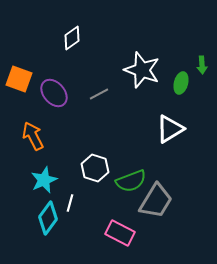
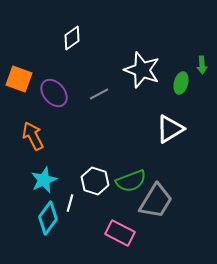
white hexagon: moved 13 px down
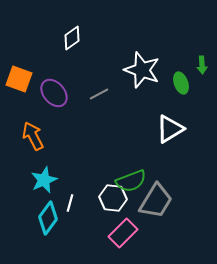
green ellipse: rotated 35 degrees counterclockwise
white hexagon: moved 18 px right, 17 px down; rotated 12 degrees counterclockwise
pink rectangle: moved 3 px right; rotated 72 degrees counterclockwise
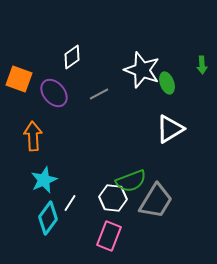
white diamond: moved 19 px down
green ellipse: moved 14 px left
orange arrow: rotated 24 degrees clockwise
white line: rotated 18 degrees clockwise
pink rectangle: moved 14 px left, 3 px down; rotated 24 degrees counterclockwise
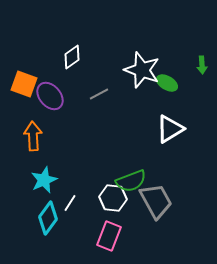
orange square: moved 5 px right, 5 px down
green ellipse: rotated 40 degrees counterclockwise
purple ellipse: moved 4 px left, 3 px down
gray trapezoid: rotated 60 degrees counterclockwise
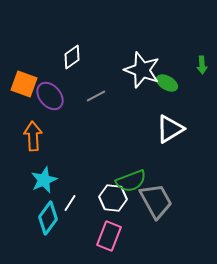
gray line: moved 3 px left, 2 px down
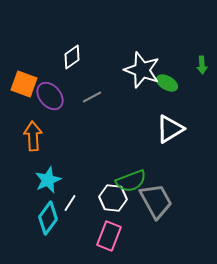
gray line: moved 4 px left, 1 px down
cyan star: moved 4 px right
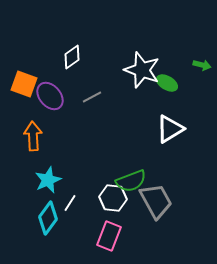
green arrow: rotated 72 degrees counterclockwise
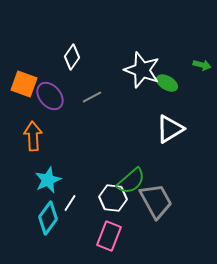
white diamond: rotated 20 degrees counterclockwise
green semicircle: rotated 20 degrees counterclockwise
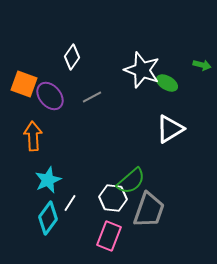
gray trapezoid: moved 7 px left, 9 px down; rotated 48 degrees clockwise
